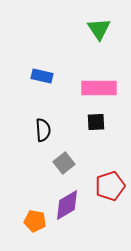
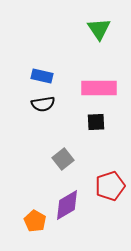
black semicircle: moved 26 px up; rotated 85 degrees clockwise
gray square: moved 1 px left, 4 px up
orange pentagon: rotated 20 degrees clockwise
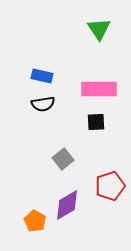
pink rectangle: moved 1 px down
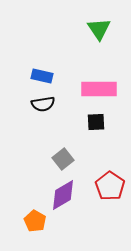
red pentagon: rotated 20 degrees counterclockwise
purple diamond: moved 4 px left, 10 px up
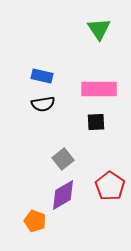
orange pentagon: rotated 10 degrees counterclockwise
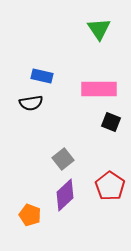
black semicircle: moved 12 px left, 1 px up
black square: moved 15 px right; rotated 24 degrees clockwise
purple diamond: moved 2 px right; rotated 12 degrees counterclockwise
orange pentagon: moved 5 px left, 6 px up
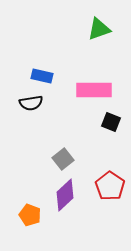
green triangle: rotated 45 degrees clockwise
pink rectangle: moved 5 px left, 1 px down
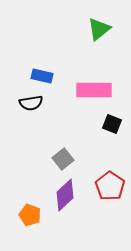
green triangle: rotated 20 degrees counterclockwise
black square: moved 1 px right, 2 px down
